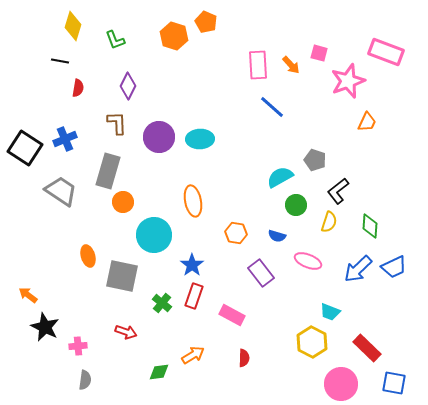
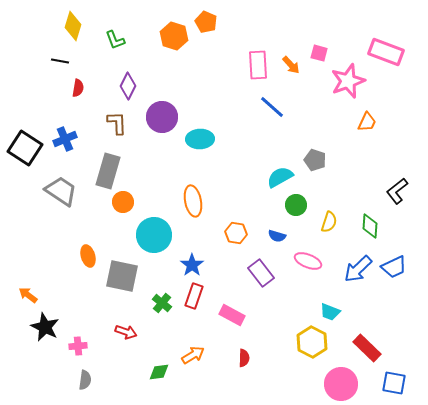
purple circle at (159, 137): moved 3 px right, 20 px up
black L-shape at (338, 191): moved 59 px right
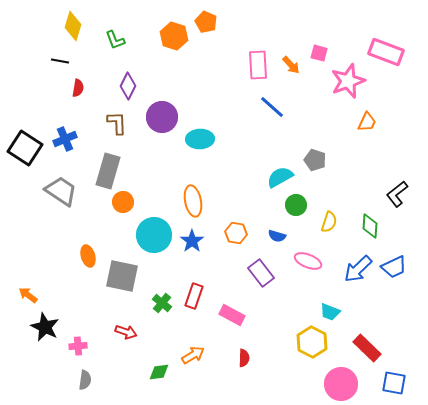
black L-shape at (397, 191): moved 3 px down
blue star at (192, 265): moved 24 px up
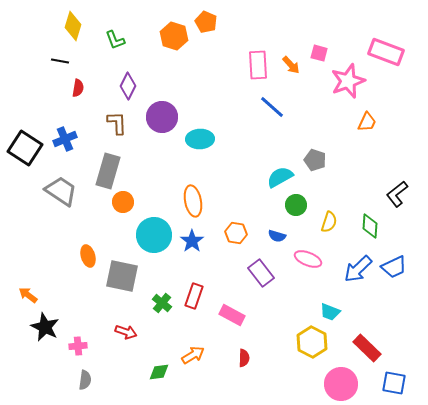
pink ellipse at (308, 261): moved 2 px up
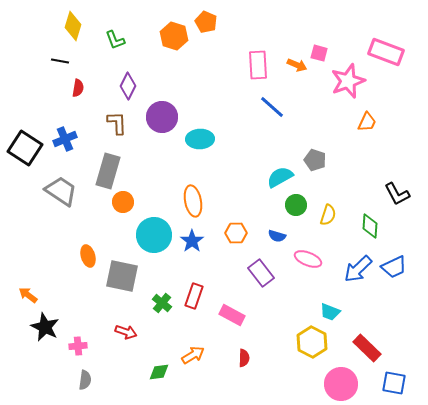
orange arrow at (291, 65): moved 6 px right; rotated 24 degrees counterclockwise
black L-shape at (397, 194): rotated 80 degrees counterclockwise
yellow semicircle at (329, 222): moved 1 px left, 7 px up
orange hexagon at (236, 233): rotated 10 degrees counterclockwise
